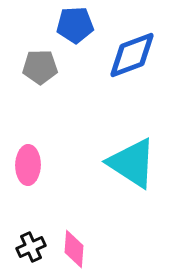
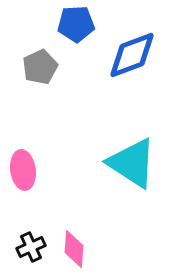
blue pentagon: moved 1 px right, 1 px up
gray pentagon: rotated 24 degrees counterclockwise
pink ellipse: moved 5 px left, 5 px down; rotated 9 degrees counterclockwise
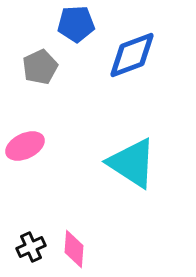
pink ellipse: moved 2 px right, 24 px up; rotated 72 degrees clockwise
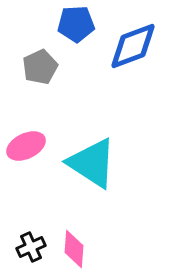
blue diamond: moved 1 px right, 9 px up
pink ellipse: moved 1 px right
cyan triangle: moved 40 px left
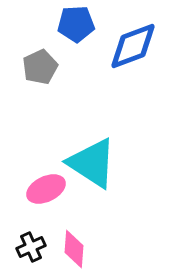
pink ellipse: moved 20 px right, 43 px down
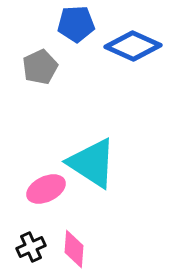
blue diamond: rotated 44 degrees clockwise
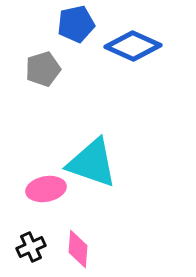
blue pentagon: rotated 9 degrees counterclockwise
gray pentagon: moved 3 px right, 2 px down; rotated 8 degrees clockwise
cyan triangle: rotated 14 degrees counterclockwise
pink ellipse: rotated 15 degrees clockwise
pink diamond: moved 4 px right
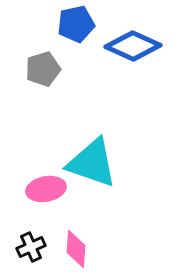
pink diamond: moved 2 px left
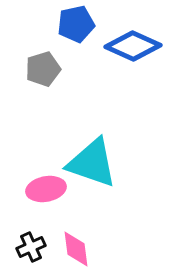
pink diamond: rotated 12 degrees counterclockwise
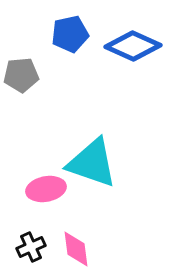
blue pentagon: moved 6 px left, 10 px down
gray pentagon: moved 22 px left, 6 px down; rotated 12 degrees clockwise
